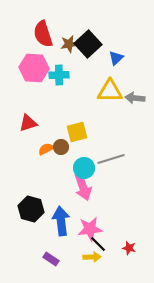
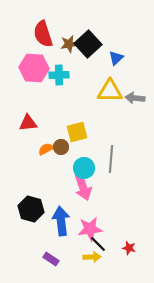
red triangle: rotated 12 degrees clockwise
gray line: rotated 68 degrees counterclockwise
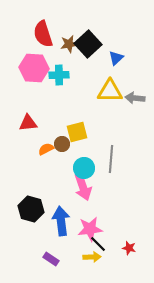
brown circle: moved 1 px right, 3 px up
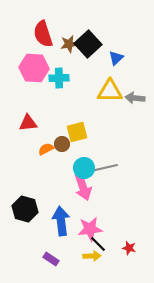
cyan cross: moved 3 px down
gray line: moved 7 px left, 9 px down; rotated 72 degrees clockwise
black hexagon: moved 6 px left
yellow arrow: moved 1 px up
